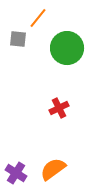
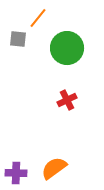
red cross: moved 8 px right, 8 px up
orange semicircle: moved 1 px right, 1 px up
purple cross: rotated 30 degrees counterclockwise
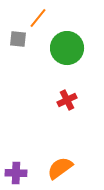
orange semicircle: moved 6 px right
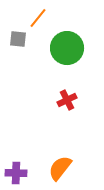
orange semicircle: rotated 16 degrees counterclockwise
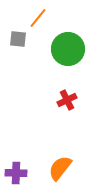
green circle: moved 1 px right, 1 px down
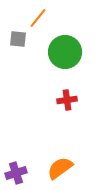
green circle: moved 3 px left, 3 px down
red cross: rotated 18 degrees clockwise
orange semicircle: rotated 16 degrees clockwise
purple cross: rotated 20 degrees counterclockwise
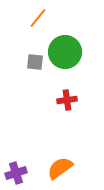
gray square: moved 17 px right, 23 px down
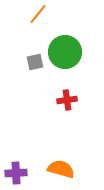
orange line: moved 4 px up
gray square: rotated 18 degrees counterclockwise
orange semicircle: moved 1 px right, 1 px down; rotated 52 degrees clockwise
purple cross: rotated 15 degrees clockwise
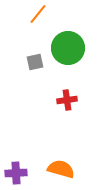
green circle: moved 3 px right, 4 px up
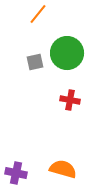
green circle: moved 1 px left, 5 px down
red cross: moved 3 px right; rotated 18 degrees clockwise
orange semicircle: moved 2 px right
purple cross: rotated 15 degrees clockwise
